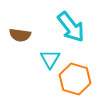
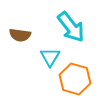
cyan triangle: moved 2 px up
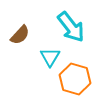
brown semicircle: rotated 55 degrees counterclockwise
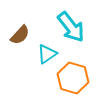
cyan triangle: moved 3 px left, 3 px up; rotated 25 degrees clockwise
orange hexagon: moved 2 px left, 1 px up
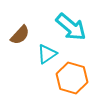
cyan arrow: rotated 12 degrees counterclockwise
orange hexagon: moved 1 px left
